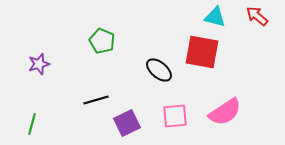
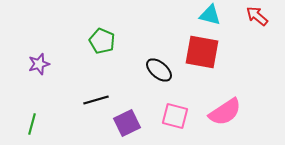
cyan triangle: moved 5 px left, 2 px up
pink square: rotated 20 degrees clockwise
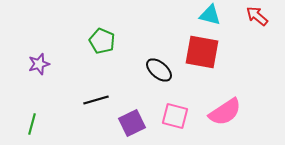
purple square: moved 5 px right
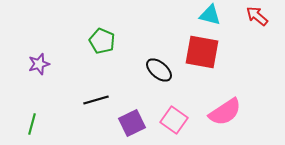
pink square: moved 1 px left, 4 px down; rotated 20 degrees clockwise
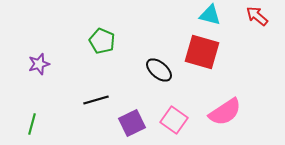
red square: rotated 6 degrees clockwise
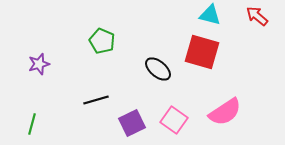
black ellipse: moved 1 px left, 1 px up
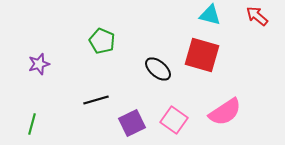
red square: moved 3 px down
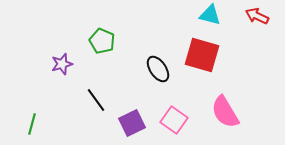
red arrow: rotated 15 degrees counterclockwise
purple star: moved 23 px right
black ellipse: rotated 16 degrees clockwise
black line: rotated 70 degrees clockwise
pink semicircle: rotated 92 degrees clockwise
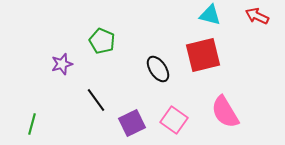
red square: moved 1 px right; rotated 30 degrees counterclockwise
